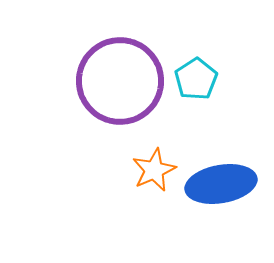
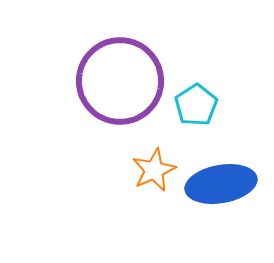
cyan pentagon: moved 26 px down
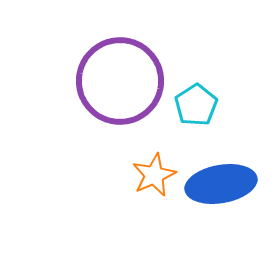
orange star: moved 5 px down
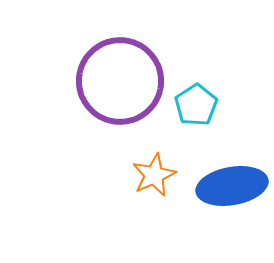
blue ellipse: moved 11 px right, 2 px down
